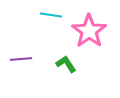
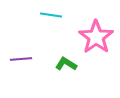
pink star: moved 7 px right, 6 px down
green L-shape: rotated 25 degrees counterclockwise
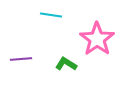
pink star: moved 1 px right, 2 px down
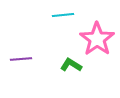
cyan line: moved 12 px right; rotated 15 degrees counterclockwise
green L-shape: moved 5 px right, 1 px down
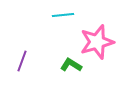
pink star: moved 3 px down; rotated 20 degrees clockwise
purple line: moved 1 px right, 2 px down; rotated 65 degrees counterclockwise
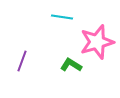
cyan line: moved 1 px left, 2 px down; rotated 15 degrees clockwise
